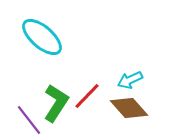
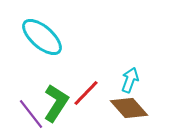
cyan arrow: rotated 135 degrees clockwise
red line: moved 1 px left, 3 px up
purple line: moved 2 px right, 6 px up
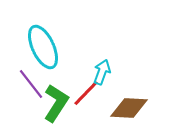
cyan ellipse: moved 1 px right, 10 px down; rotated 24 degrees clockwise
cyan arrow: moved 28 px left, 8 px up
brown diamond: rotated 45 degrees counterclockwise
purple line: moved 30 px up
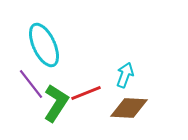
cyan ellipse: moved 1 px right, 2 px up
cyan arrow: moved 23 px right, 3 px down
red line: rotated 24 degrees clockwise
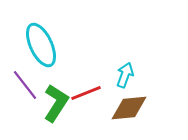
cyan ellipse: moved 3 px left
purple line: moved 6 px left, 1 px down
brown diamond: rotated 9 degrees counterclockwise
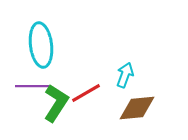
cyan ellipse: rotated 18 degrees clockwise
purple line: moved 7 px right, 1 px down; rotated 52 degrees counterclockwise
red line: rotated 8 degrees counterclockwise
brown diamond: moved 8 px right
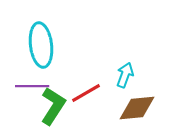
green L-shape: moved 3 px left, 3 px down
